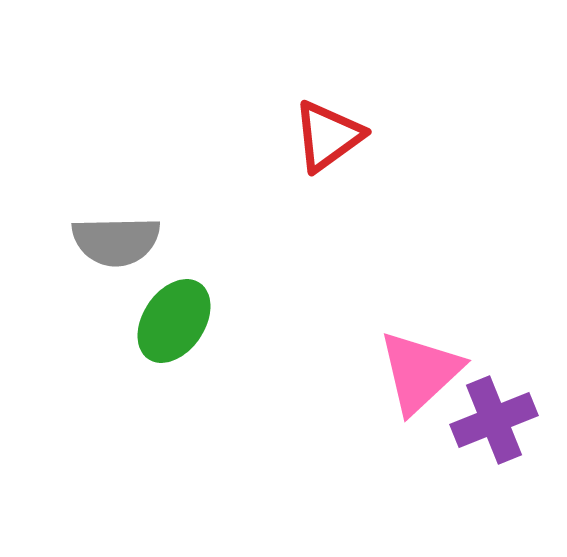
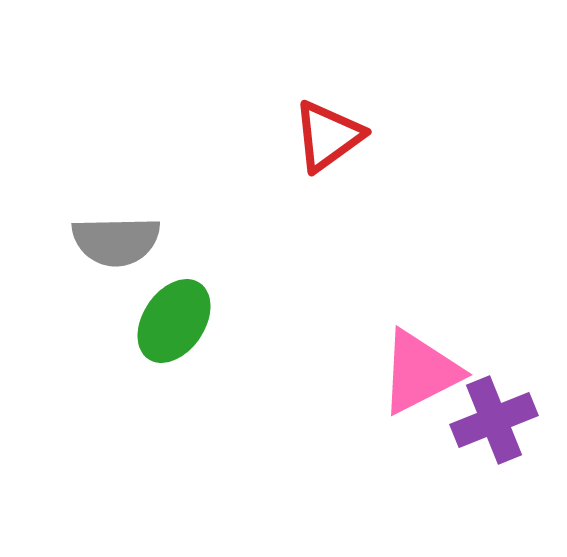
pink triangle: rotated 16 degrees clockwise
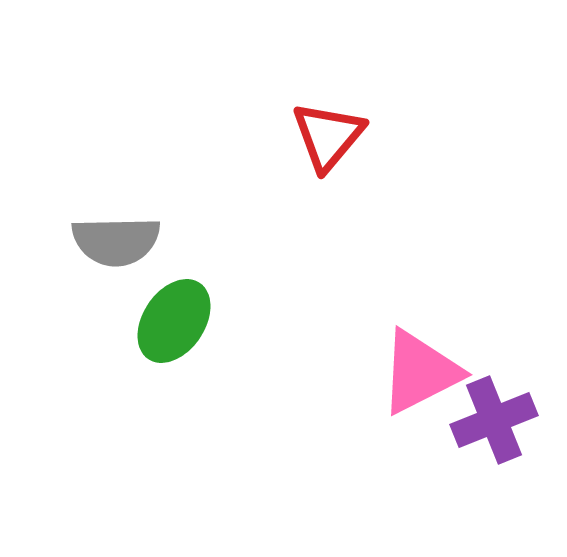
red triangle: rotated 14 degrees counterclockwise
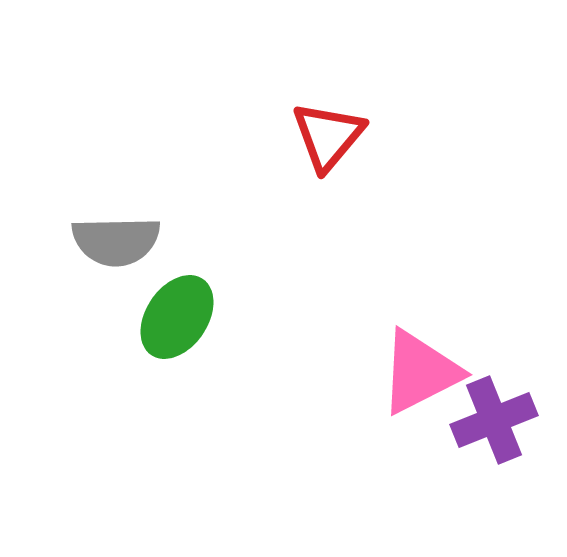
green ellipse: moved 3 px right, 4 px up
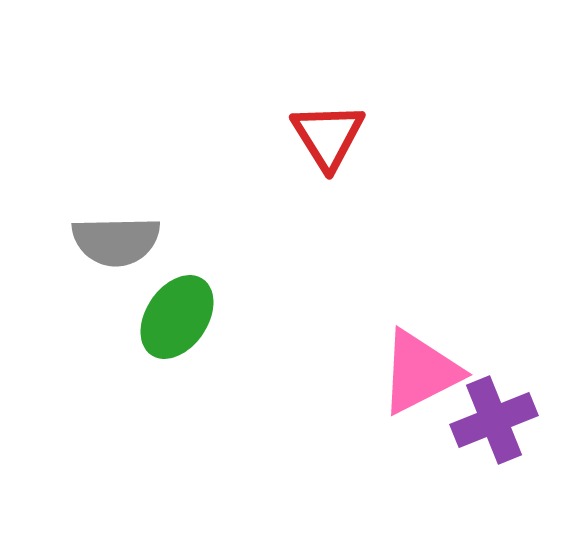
red triangle: rotated 12 degrees counterclockwise
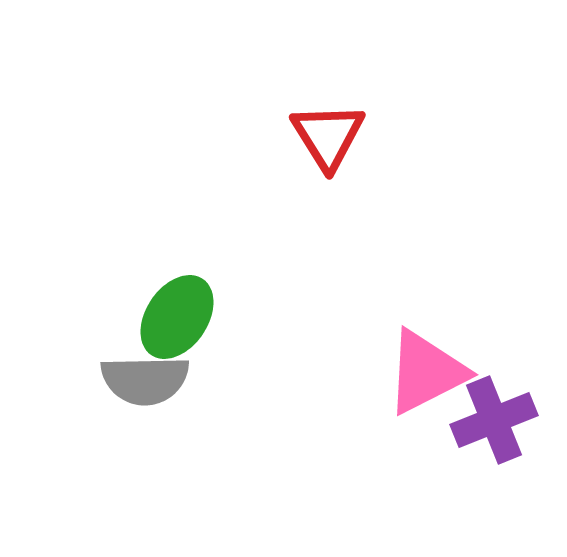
gray semicircle: moved 29 px right, 139 px down
pink triangle: moved 6 px right
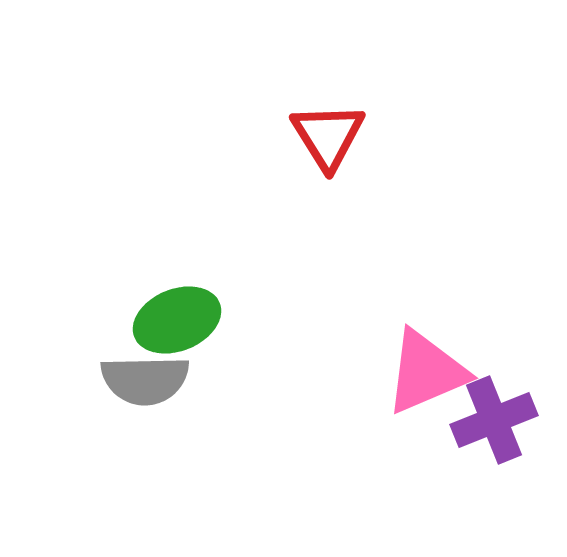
green ellipse: moved 3 px down; rotated 34 degrees clockwise
pink triangle: rotated 4 degrees clockwise
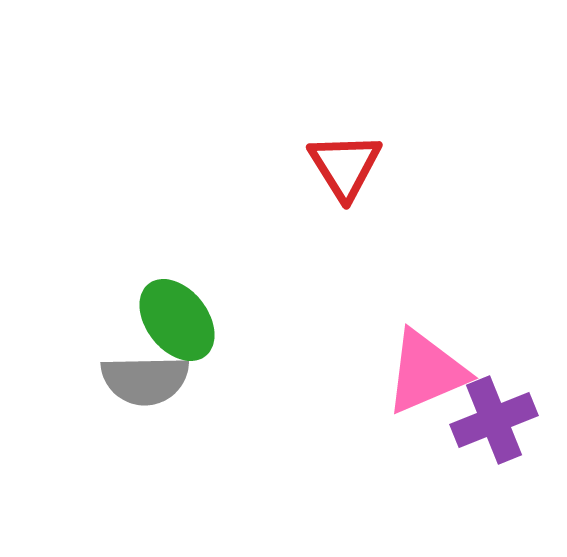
red triangle: moved 17 px right, 30 px down
green ellipse: rotated 74 degrees clockwise
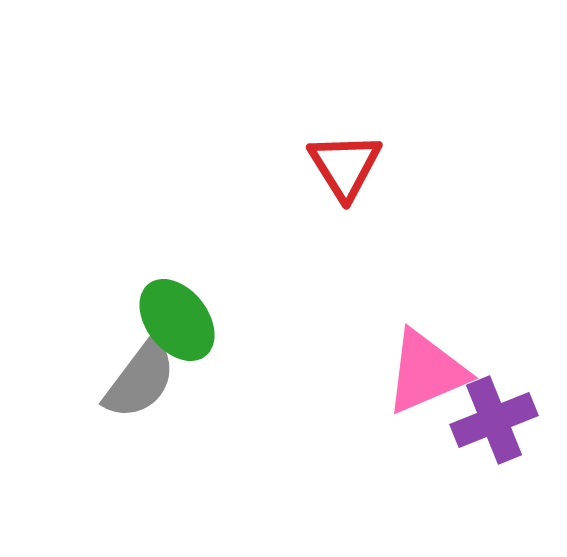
gray semicircle: moved 5 px left; rotated 52 degrees counterclockwise
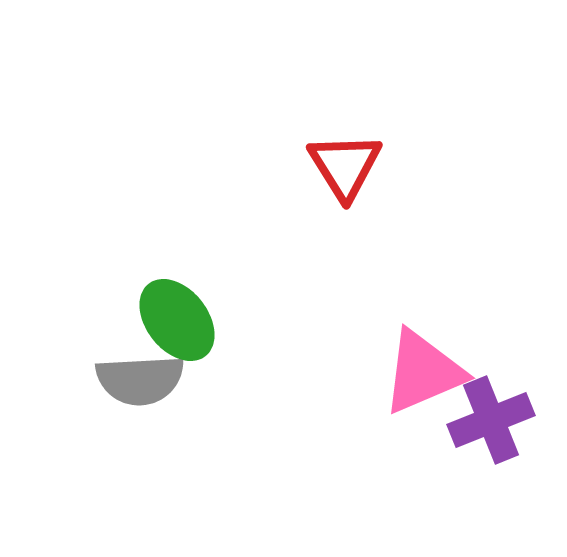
pink triangle: moved 3 px left
gray semicircle: rotated 50 degrees clockwise
purple cross: moved 3 px left
